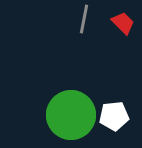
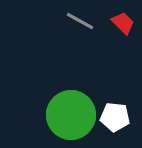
gray line: moved 4 px left, 2 px down; rotated 72 degrees counterclockwise
white pentagon: moved 1 px right, 1 px down; rotated 12 degrees clockwise
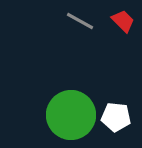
red trapezoid: moved 2 px up
white pentagon: moved 1 px right
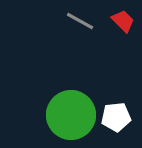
white pentagon: rotated 12 degrees counterclockwise
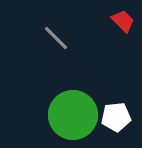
gray line: moved 24 px left, 17 px down; rotated 16 degrees clockwise
green circle: moved 2 px right
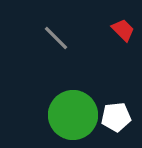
red trapezoid: moved 9 px down
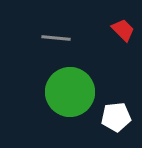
gray line: rotated 40 degrees counterclockwise
green circle: moved 3 px left, 23 px up
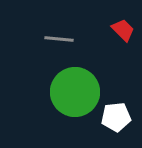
gray line: moved 3 px right, 1 px down
green circle: moved 5 px right
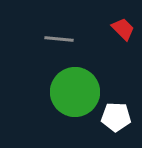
red trapezoid: moved 1 px up
white pentagon: rotated 8 degrees clockwise
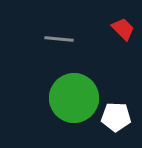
green circle: moved 1 px left, 6 px down
